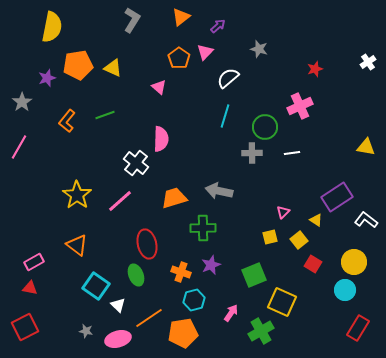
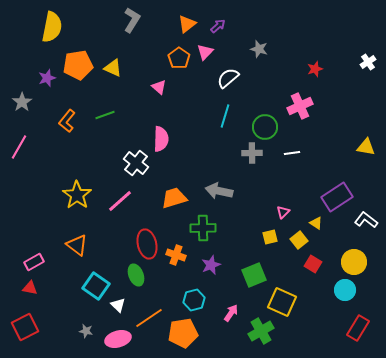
orange triangle at (181, 17): moved 6 px right, 7 px down
yellow triangle at (316, 220): moved 3 px down
orange cross at (181, 272): moved 5 px left, 17 px up
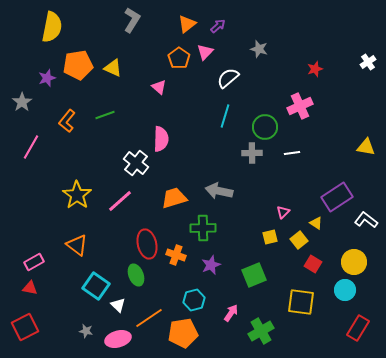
pink line at (19, 147): moved 12 px right
yellow square at (282, 302): moved 19 px right; rotated 16 degrees counterclockwise
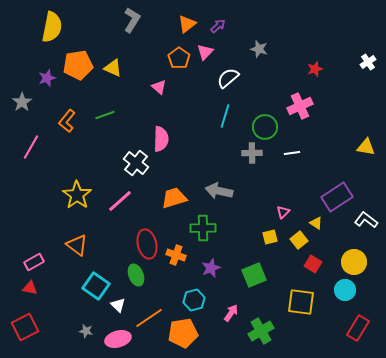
purple star at (211, 265): moved 3 px down
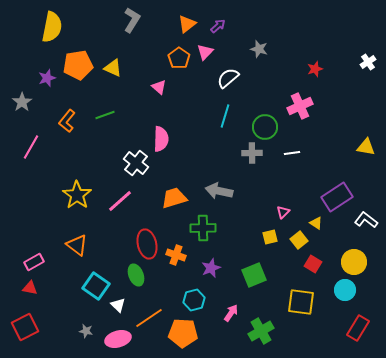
orange pentagon at (183, 333): rotated 12 degrees clockwise
